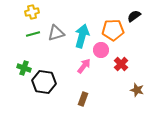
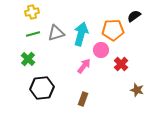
cyan arrow: moved 1 px left, 2 px up
green cross: moved 4 px right, 9 px up; rotated 24 degrees clockwise
black hexagon: moved 2 px left, 6 px down; rotated 15 degrees counterclockwise
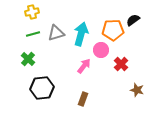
black semicircle: moved 1 px left, 4 px down
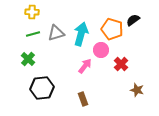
yellow cross: rotated 16 degrees clockwise
orange pentagon: moved 1 px left, 1 px up; rotated 20 degrees clockwise
pink arrow: moved 1 px right
brown rectangle: rotated 40 degrees counterclockwise
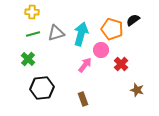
pink arrow: moved 1 px up
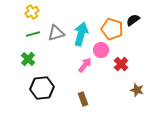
yellow cross: rotated 32 degrees counterclockwise
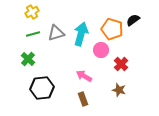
pink arrow: moved 1 px left, 11 px down; rotated 98 degrees counterclockwise
brown star: moved 18 px left
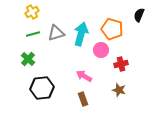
black semicircle: moved 6 px right, 5 px up; rotated 32 degrees counterclockwise
red cross: rotated 32 degrees clockwise
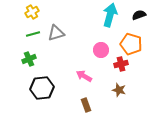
black semicircle: rotated 48 degrees clockwise
orange pentagon: moved 19 px right, 15 px down
cyan arrow: moved 29 px right, 19 px up
green cross: moved 1 px right; rotated 24 degrees clockwise
brown rectangle: moved 3 px right, 6 px down
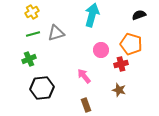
cyan arrow: moved 18 px left
pink arrow: rotated 21 degrees clockwise
